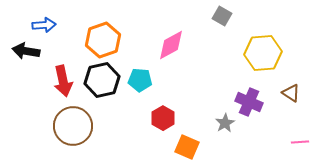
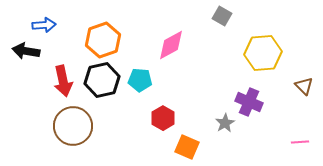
brown triangle: moved 13 px right, 7 px up; rotated 12 degrees clockwise
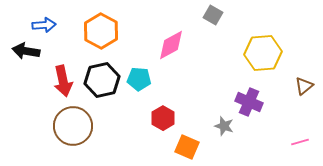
gray square: moved 9 px left, 1 px up
orange hexagon: moved 2 px left, 9 px up; rotated 12 degrees counterclockwise
cyan pentagon: moved 1 px left, 1 px up
brown triangle: rotated 36 degrees clockwise
gray star: moved 1 px left, 3 px down; rotated 24 degrees counterclockwise
pink line: rotated 12 degrees counterclockwise
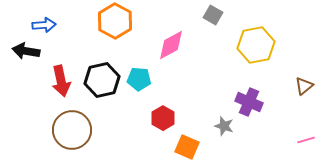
orange hexagon: moved 14 px right, 10 px up
yellow hexagon: moved 7 px left, 8 px up; rotated 6 degrees counterclockwise
red arrow: moved 2 px left
brown circle: moved 1 px left, 4 px down
pink line: moved 6 px right, 2 px up
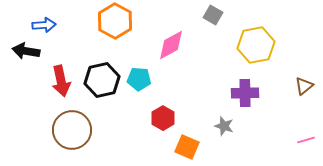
purple cross: moved 4 px left, 9 px up; rotated 24 degrees counterclockwise
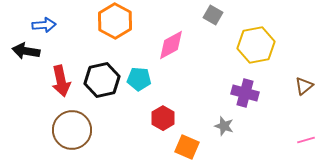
purple cross: rotated 16 degrees clockwise
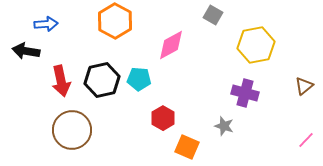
blue arrow: moved 2 px right, 1 px up
pink line: rotated 30 degrees counterclockwise
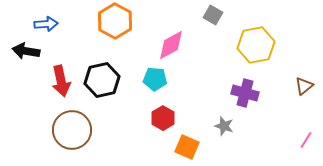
cyan pentagon: moved 16 px right
pink line: rotated 12 degrees counterclockwise
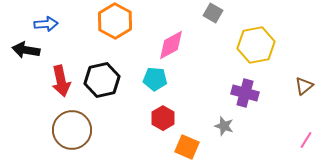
gray square: moved 2 px up
black arrow: moved 1 px up
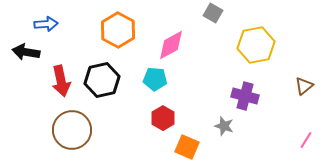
orange hexagon: moved 3 px right, 9 px down
black arrow: moved 2 px down
purple cross: moved 3 px down
